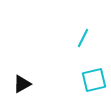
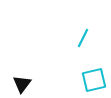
black triangle: rotated 24 degrees counterclockwise
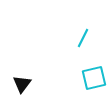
cyan square: moved 2 px up
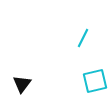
cyan square: moved 1 px right, 3 px down
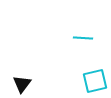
cyan line: rotated 66 degrees clockwise
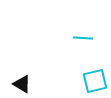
black triangle: rotated 36 degrees counterclockwise
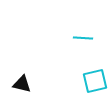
black triangle: rotated 18 degrees counterclockwise
